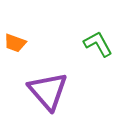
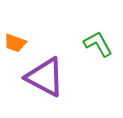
purple triangle: moved 3 px left, 14 px up; rotated 21 degrees counterclockwise
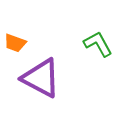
purple triangle: moved 4 px left, 1 px down
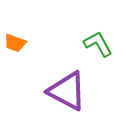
purple triangle: moved 26 px right, 13 px down
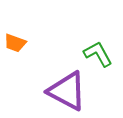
green L-shape: moved 10 px down
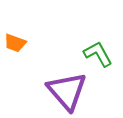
purple triangle: rotated 21 degrees clockwise
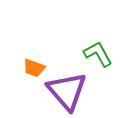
orange trapezoid: moved 19 px right, 25 px down
